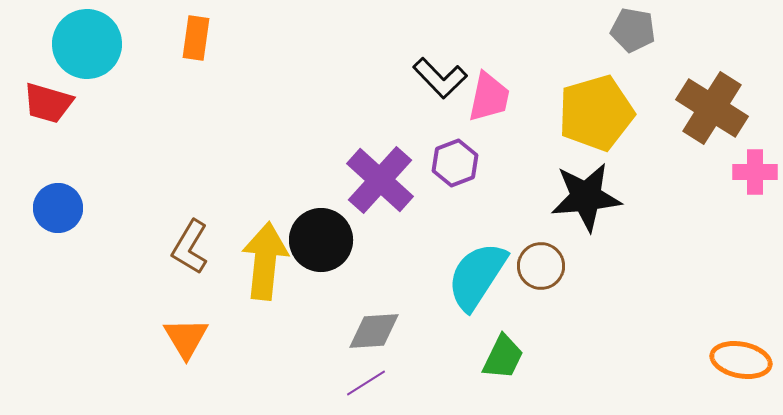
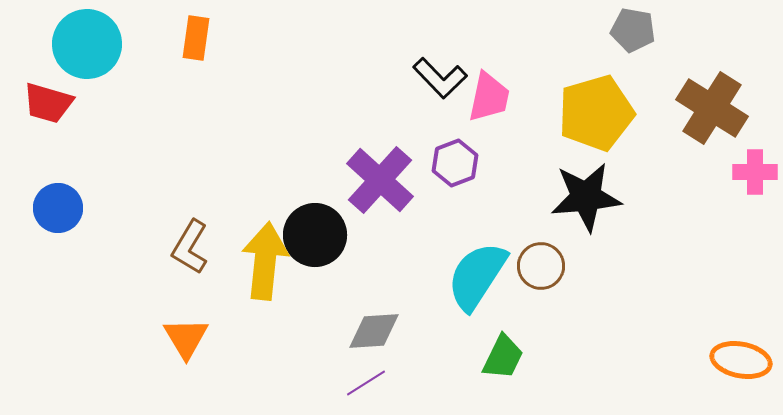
black circle: moved 6 px left, 5 px up
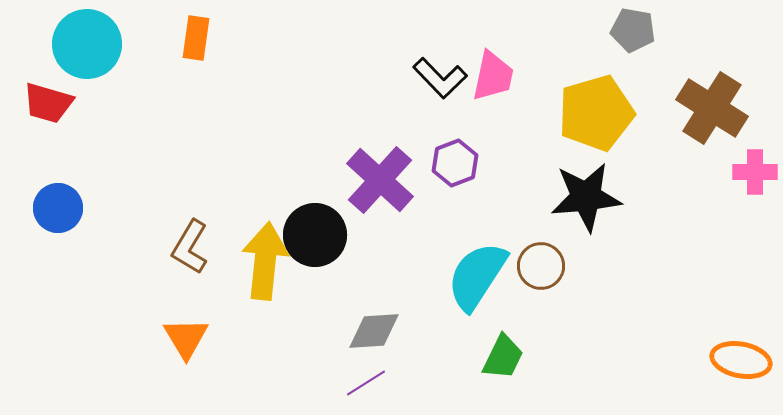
pink trapezoid: moved 4 px right, 21 px up
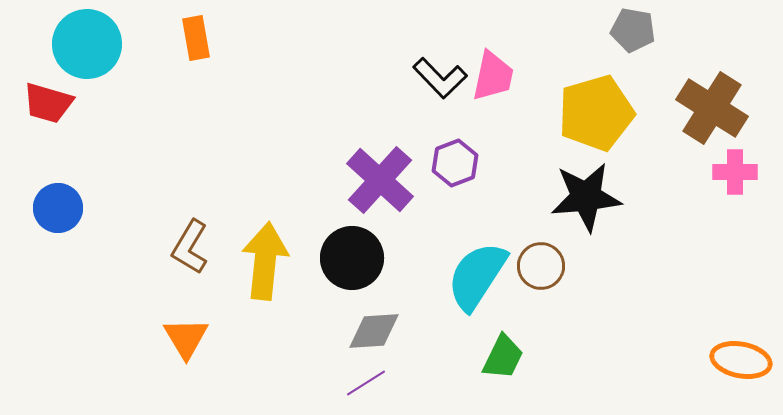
orange rectangle: rotated 18 degrees counterclockwise
pink cross: moved 20 px left
black circle: moved 37 px right, 23 px down
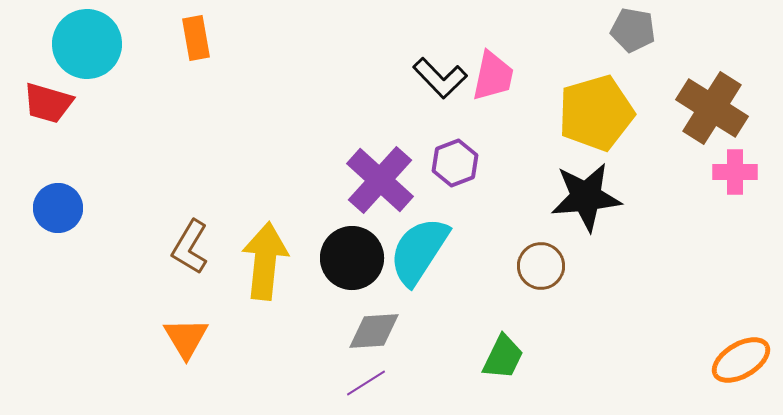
cyan semicircle: moved 58 px left, 25 px up
orange ellipse: rotated 42 degrees counterclockwise
